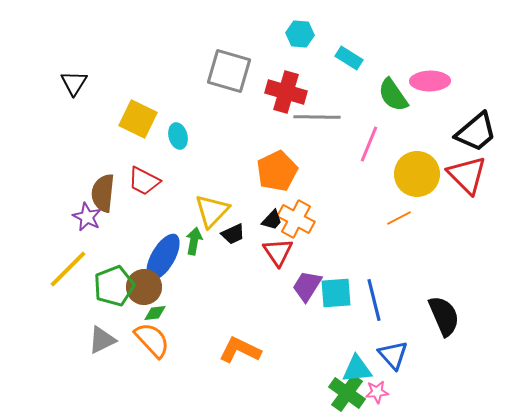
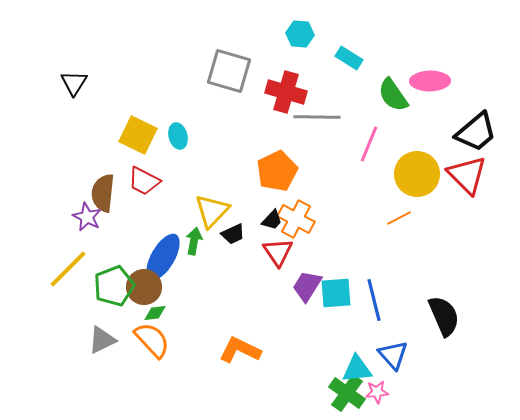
yellow square at (138, 119): moved 16 px down
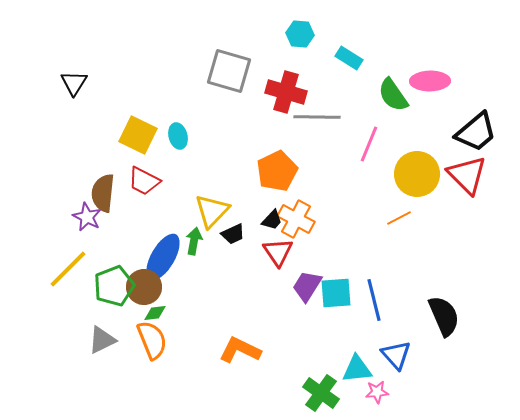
orange semicircle at (152, 340): rotated 21 degrees clockwise
blue triangle at (393, 355): moved 3 px right
green cross at (347, 393): moved 26 px left
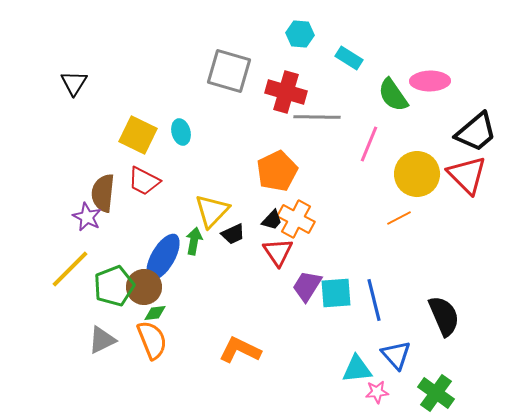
cyan ellipse at (178, 136): moved 3 px right, 4 px up
yellow line at (68, 269): moved 2 px right
green cross at (321, 393): moved 115 px right
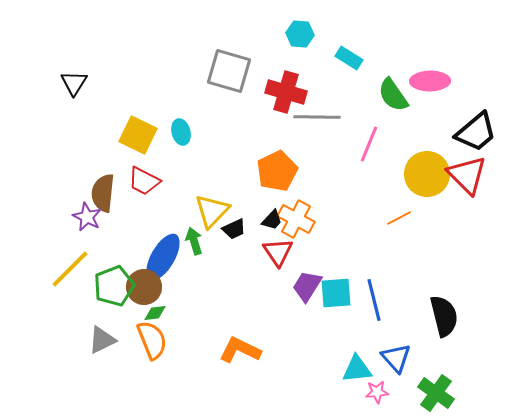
yellow circle at (417, 174): moved 10 px right
black trapezoid at (233, 234): moved 1 px right, 5 px up
green arrow at (194, 241): rotated 28 degrees counterclockwise
black semicircle at (444, 316): rotated 9 degrees clockwise
blue triangle at (396, 355): moved 3 px down
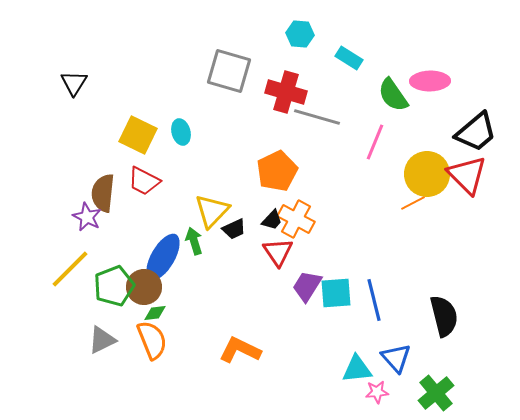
gray line at (317, 117): rotated 15 degrees clockwise
pink line at (369, 144): moved 6 px right, 2 px up
orange line at (399, 218): moved 14 px right, 15 px up
green cross at (436, 393): rotated 15 degrees clockwise
